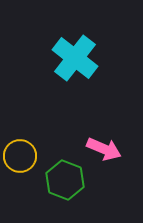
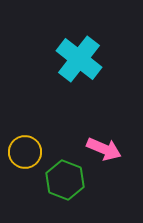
cyan cross: moved 4 px right, 1 px down
yellow circle: moved 5 px right, 4 px up
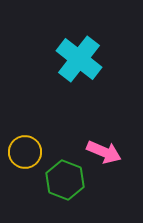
pink arrow: moved 3 px down
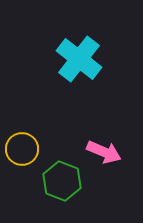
yellow circle: moved 3 px left, 3 px up
green hexagon: moved 3 px left, 1 px down
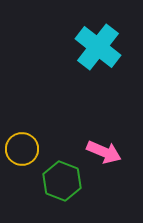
cyan cross: moved 19 px right, 12 px up
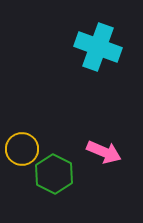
cyan cross: rotated 18 degrees counterclockwise
green hexagon: moved 8 px left, 7 px up; rotated 6 degrees clockwise
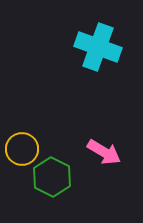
pink arrow: rotated 8 degrees clockwise
green hexagon: moved 2 px left, 3 px down
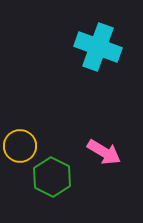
yellow circle: moved 2 px left, 3 px up
